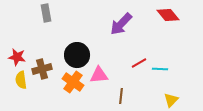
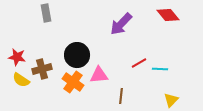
yellow semicircle: rotated 48 degrees counterclockwise
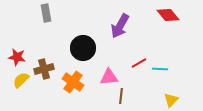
purple arrow: moved 1 px left, 2 px down; rotated 15 degrees counterclockwise
black circle: moved 6 px right, 7 px up
brown cross: moved 2 px right
pink triangle: moved 10 px right, 2 px down
yellow semicircle: rotated 102 degrees clockwise
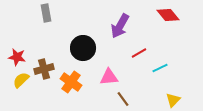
red line: moved 10 px up
cyan line: moved 1 px up; rotated 28 degrees counterclockwise
orange cross: moved 2 px left
brown line: moved 2 px right, 3 px down; rotated 42 degrees counterclockwise
yellow triangle: moved 2 px right
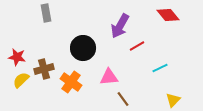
red line: moved 2 px left, 7 px up
